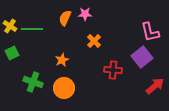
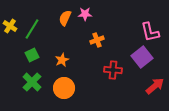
green line: rotated 60 degrees counterclockwise
orange cross: moved 3 px right, 1 px up; rotated 24 degrees clockwise
green square: moved 20 px right, 2 px down
green cross: moved 1 px left; rotated 24 degrees clockwise
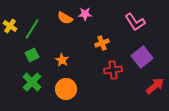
orange semicircle: rotated 84 degrees counterclockwise
pink L-shape: moved 15 px left, 10 px up; rotated 20 degrees counterclockwise
orange cross: moved 5 px right, 3 px down
orange star: rotated 16 degrees counterclockwise
red cross: rotated 12 degrees counterclockwise
orange circle: moved 2 px right, 1 px down
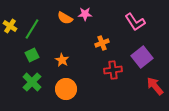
red arrow: rotated 90 degrees counterclockwise
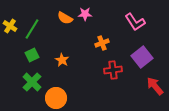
orange circle: moved 10 px left, 9 px down
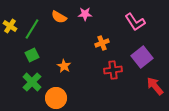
orange semicircle: moved 6 px left, 1 px up
orange star: moved 2 px right, 6 px down
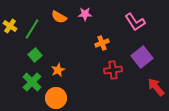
green square: moved 3 px right; rotated 16 degrees counterclockwise
orange star: moved 6 px left, 4 px down; rotated 16 degrees clockwise
red arrow: moved 1 px right, 1 px down
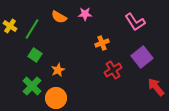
green square: rotated 16 degrees counterclockwise
red cross: rotated 24 degrees counterclockwise
green cross: moved 4 px down
